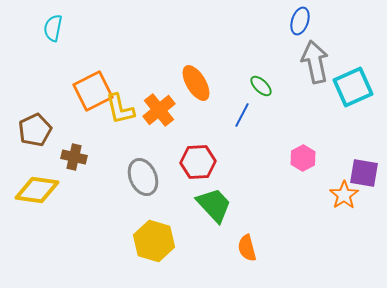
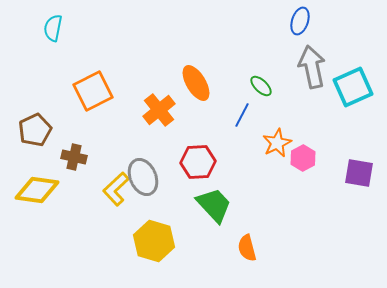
gray arrow: moved 3 px left, 5 px down
yellow L-shape: moved 4 px left, 80 px down; rotated 60 degrees clockwise
purple square: moved 5 px left
orange star: moved 67 px left, 52 px up; rotated 8 degrees clockwise
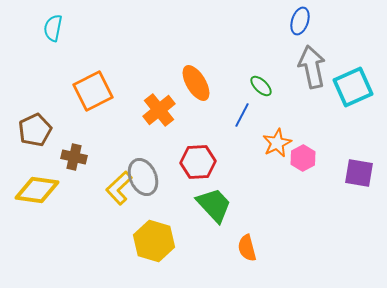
yellow L-shape: moved 3 px right, 1 px up
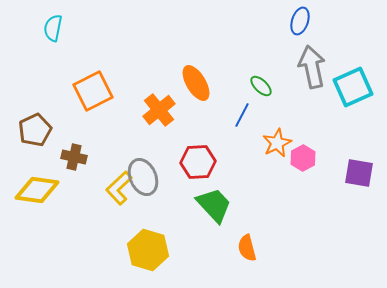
yellow hexagon: moved 6 px left, 9 px down
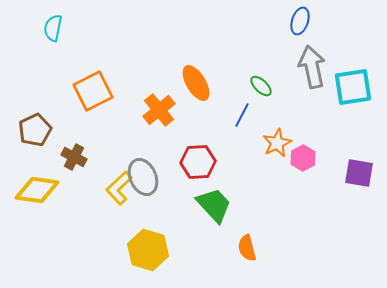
cyan square: rotated 15 degrees clockwise
brown cross: rotated 15 degrees clockwise
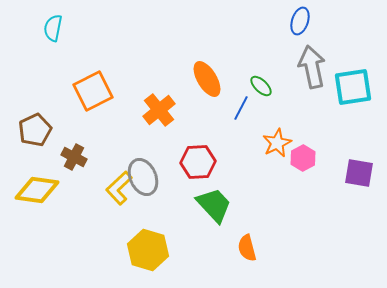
orange ellipse: moved 11 px right, 4 px up
blue line: moved 1 px left, 7 px up
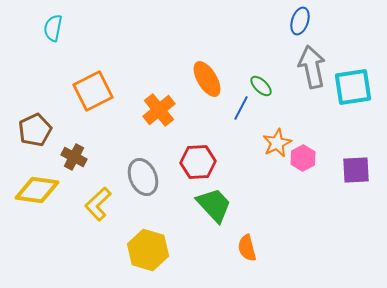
purple square: moved 3 px left, 3 px up; rotated 12 degrees counterclockwise
yellow L-shape: moved 21 px left, 16 px down
